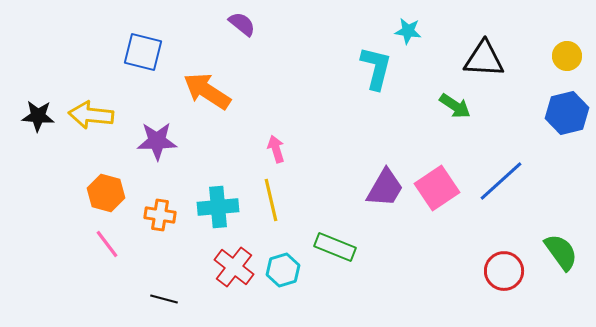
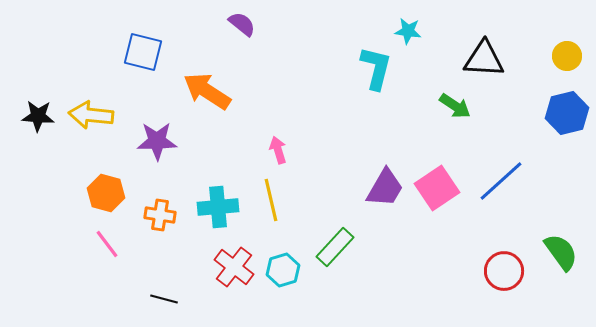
pink arrow: moved 2 px right, 1 px down
green rectangle: rotated 69 degrees counterclockwise
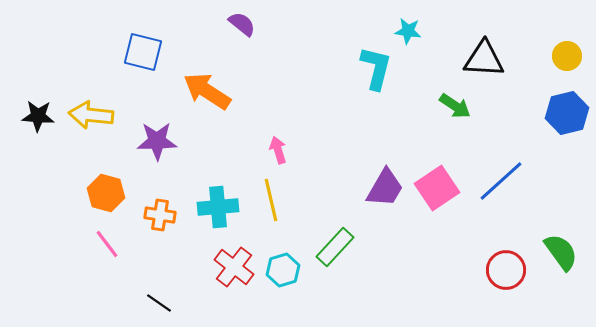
red circle: moved 2 px right, 1 px up
black line: moved 5 px left, 4 px down; rotated 20 degrees clockwise
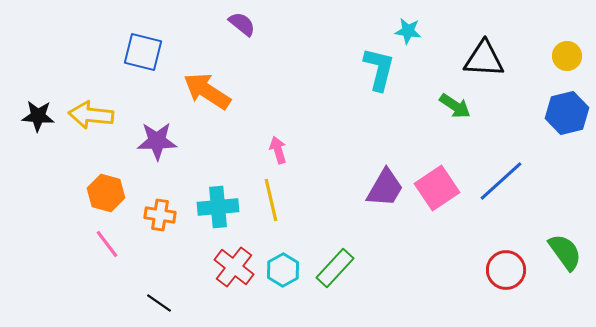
cyan L-shape: moved 3 px right, 1 px down
green rectangle: moved 21 px down
green semicircle: moved 4 px right
cyan hexagon: rotated 12 degrees counterclockwise
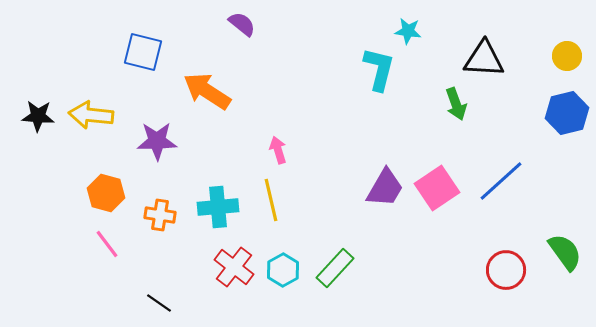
green arrow: moved 1 px right, 2 px up; rotated 36 degrees clockwise
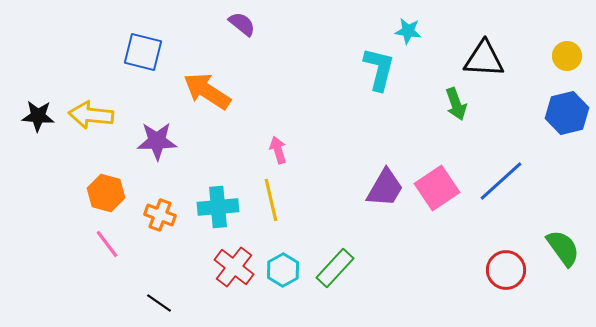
orange cross: rotated 12 degrees clockwise
green semicircle: moved 2 px left, 4 px up
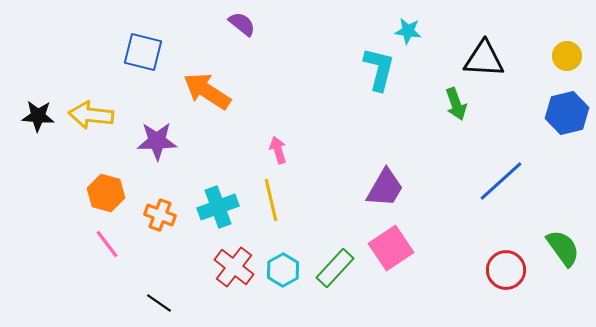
pink square: moved 46 px left, 60 px down
cyan cross: rotated 15 degrees counterclockwise
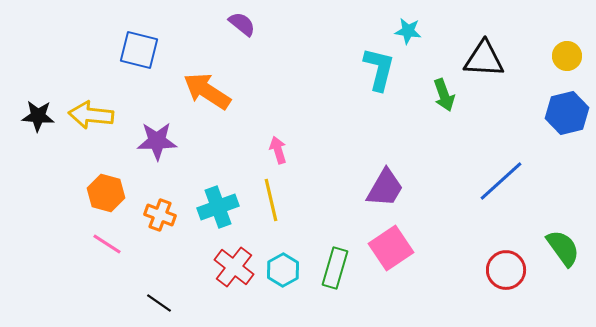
blue square: moved 4 px left, 2 px up
green arrow: moved 12 px left, 9 px up
pink line: rotated 20 degrees counterclockwise
green rectangle: rotated 27 degrees counterclockwise
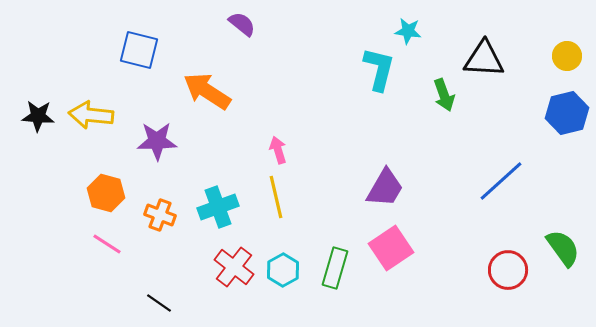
yellow line: moved 5 px right, 3 px up
red circle: moved 2 px right
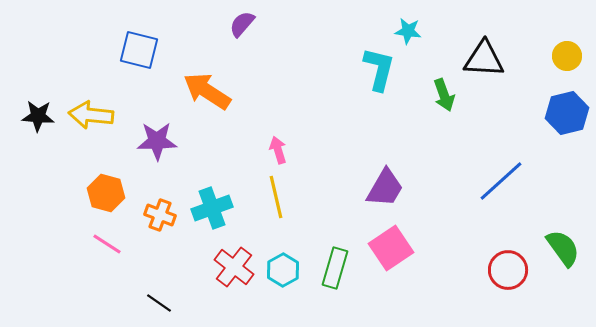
purple semicircle: rotated 88 degrees counterclockwise
cyan cross: moved 6 px left, 1 px down
